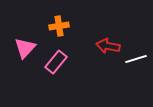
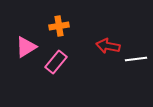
pink triangle: moved 1 px right, 1 px up; rotated 15 degrees clockwise
white line: rotated 10 degrees clockwise
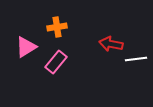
orange cross: moved 2 px left, 1 px down
red arrow: moved 3 px right, 2 px up
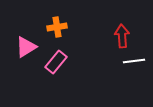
red arrow: moved 11 px right, 8 px up; rotated 75 degrees clockwise
white line: moved 2 px left, 2 px down
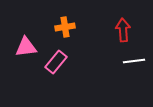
orange cross: moved 8 px right
red arrow: moved 1 px right, 6 px up
pink triangle: rotated 25 degrees clockwise
